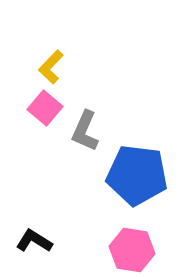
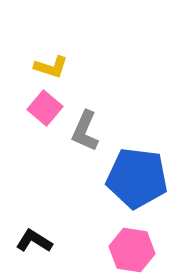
yellow L-shape: rotated 116 degrees counterclockwise
blue pentagon: moved 3 px down
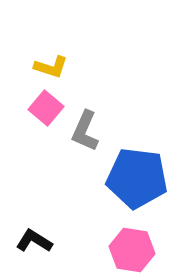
pink square: moved 1 px right
